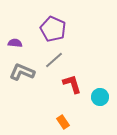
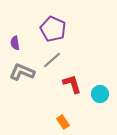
purple semicircle: rotated 104 degrees counterclockwise
gray line: moved 2 px left
cyan circle: moved 3 px up
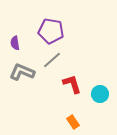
purple pentagon: moved 2 px left, 2 px down; rotated 15 degrees counterclockwise
orange rectangle: moved 10 px right
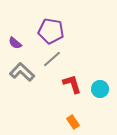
purple semicircle: rotated 40 degrees counterclockwise
gray line: moved 1 px up
gray L-shape: rotated 20 degrees clockwise
cyan circle: moved 5 px up
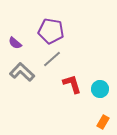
orange rectangle: moved 30 px right; rotated 64 degrees clockwise
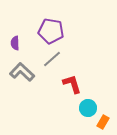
purple semicircle: rotated 48 degrees clockwise
cyan circle: moved 12 px left, 19 px down
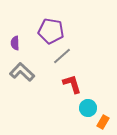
gray line: moved 10 px right, 3 px up
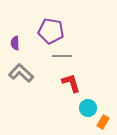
gray line: rotated 42 degrees clockwise
gray L-shape: moved 1 px left, 1 px down
red L-shape: moved 1 px left, 1 px up
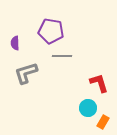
gray L-shape: moved 5 px right; rotated 60 degrees counterclockwise
red L-shape: moved 28 px right
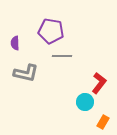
gray L-shape: rotated 150 degrees counterclockwise
red L-shape: rotated 55 degrees clockwise
cyan circle: moved 3 px left, 6 px up
